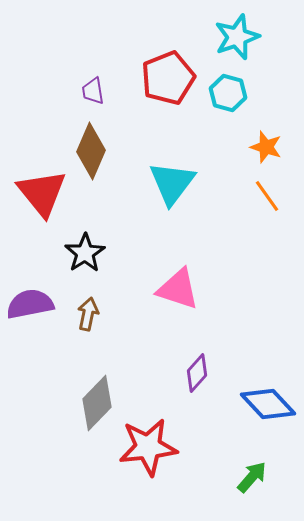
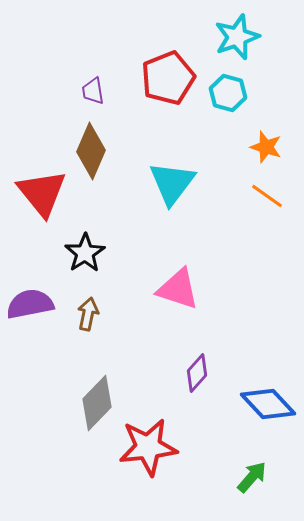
orange line: rotated 20 degrees counterclockwise
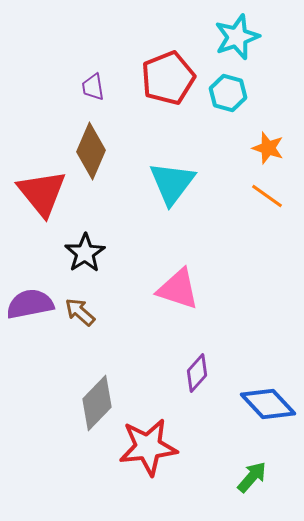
purple trapezoid: moved 4 px up
orange star: moved 2 px right, 1 px down
brown arrow: moved 8 px left, 2 px up; rotated 60 degrees counterclockwise
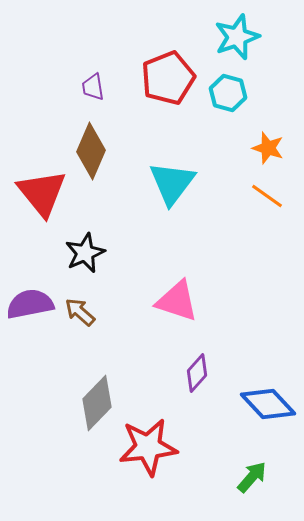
black star: rotated 9 degrees clockwise
pink triangle: moved 1 px left, 12 px down
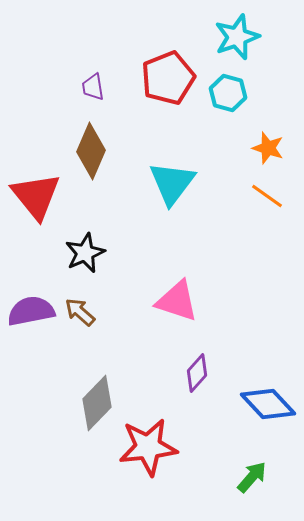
red triangle: moved 6 px left, 3 px down
purple semicircle: moved 1 px right, 7 px down
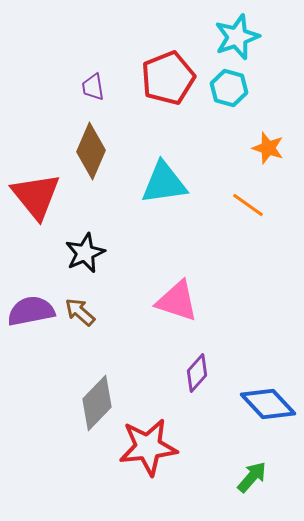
cyan hexagon: moved 1 px right, 5 px up
cyan triangle: moved 8 px left; rotated 45 degrees clockwise
orange line: moved 19 px left, 9 px down
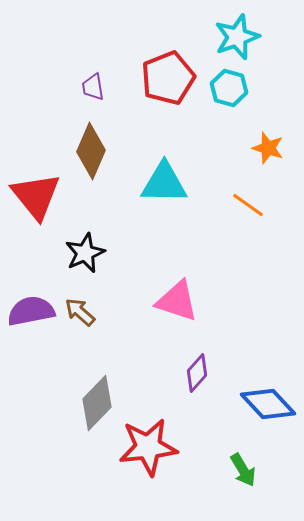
cyan triangle: rotated 9 degrees clockwise
green arrow: moved 9 px left, 7 px up; rotated 108 degrees clockwise
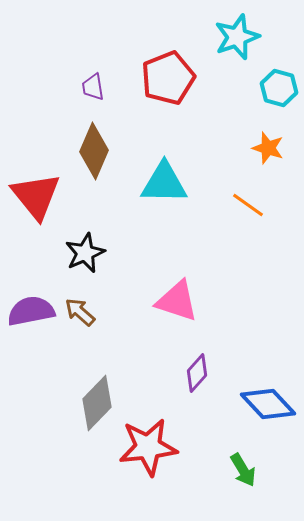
cyan hexagon: moved 50 px right
brown diamond: moved 3 px right
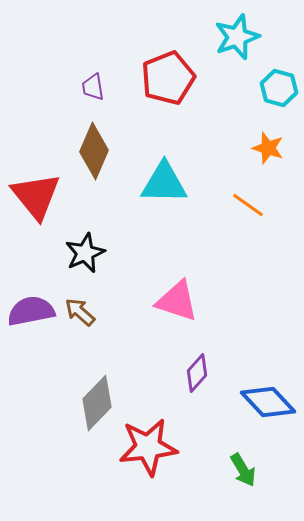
blue diamond: moved 2 px up
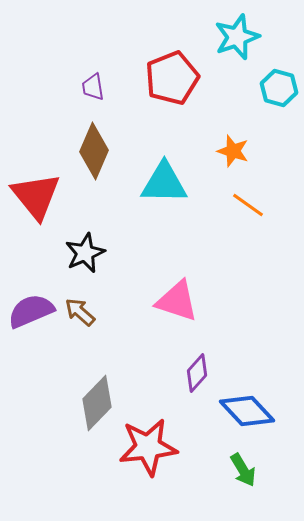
red pentagon: moved 4 px right
orange star: moved 35 px left, 3 px down
purple semicircle: rotated 12 degrees counterclockwise
blue diamond: moved 21 px left, 9 px down
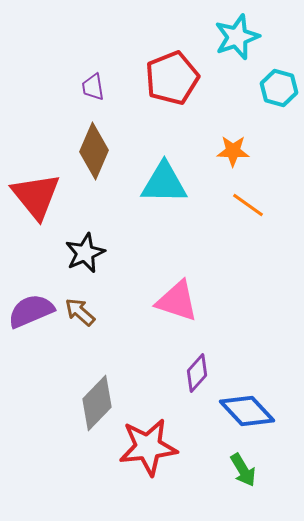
orange star: rotated 16 degrees counterclockwise
